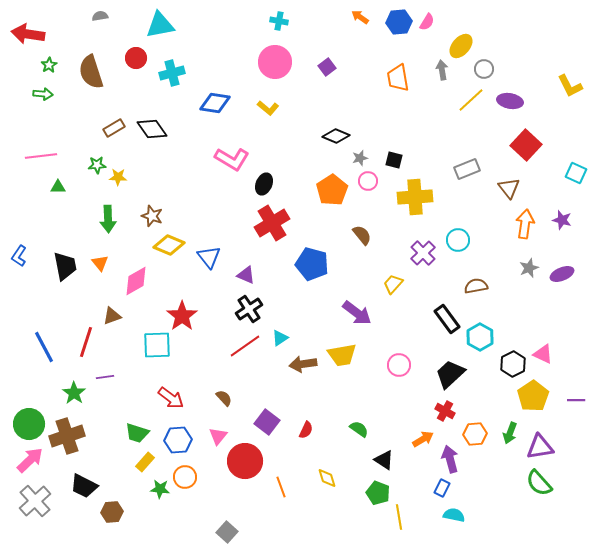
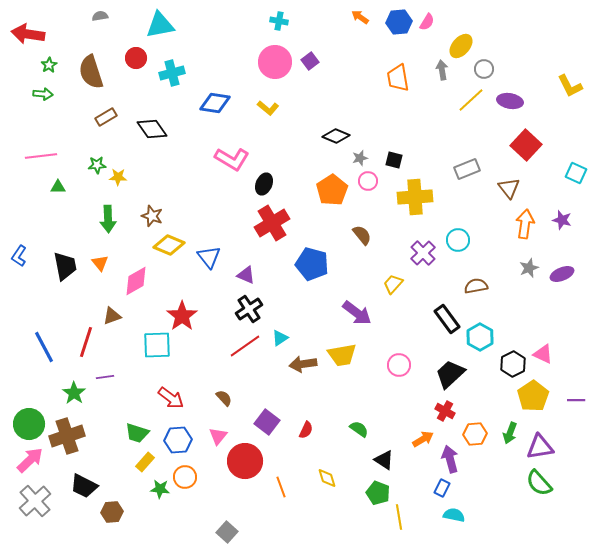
purple square at (327, 67): moved 17 px left, 6 px up
brown rectangle at (114, 128): moved 8 px left, 11 px up
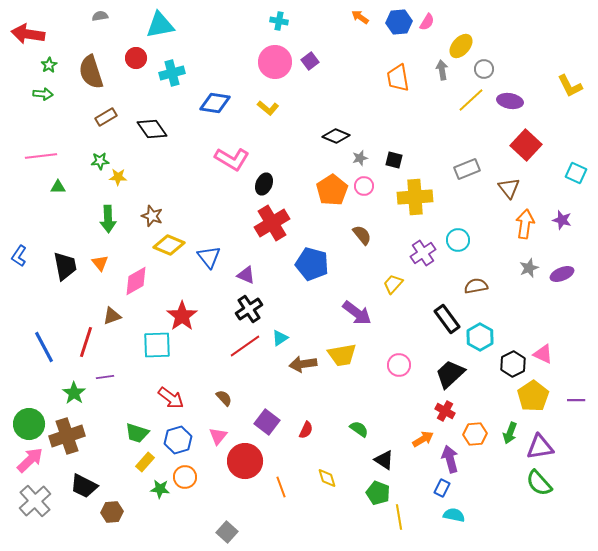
green star at (97, 165): moved 3 px right, 4 px up
pink circle at (368, 181): moved 4 px left, 5 px down
purple cross at (423, 253): rotated 10 degrees clockwise
blue hexagon at (178, 440): rotated 12 degrees counterclockwise
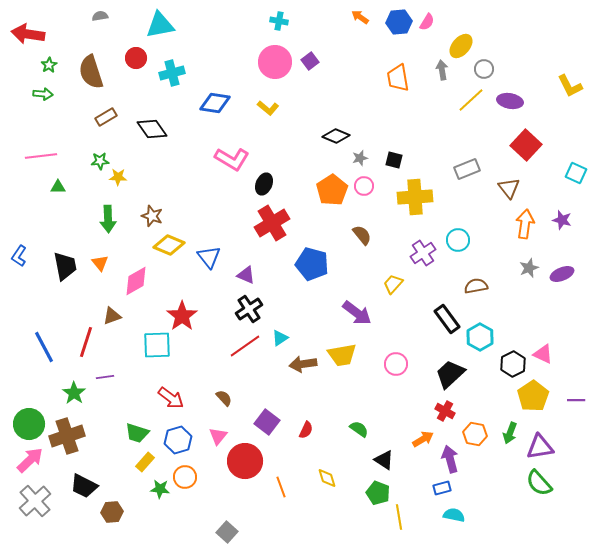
pink circle at (399, 365): moved 3 px left, 1 px up
orange hexagon at (475, 434): rotated 15 degrees clockwise
blue rectangle at (442, 488): rotated 48 degrees clockwise
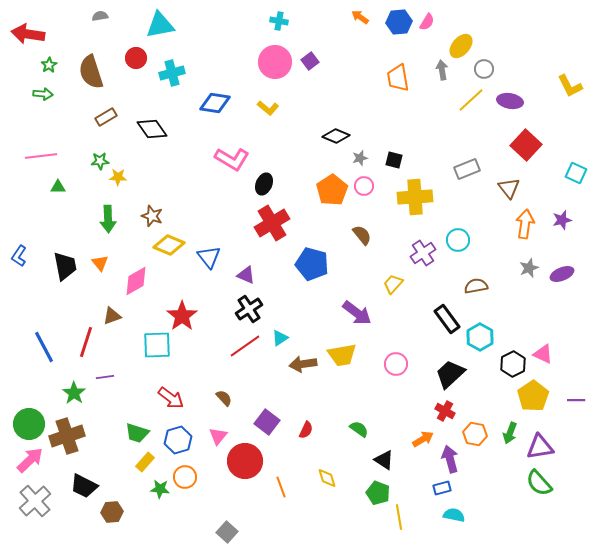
purple star at (562, 220): rotated 30 degrees counterclockwise
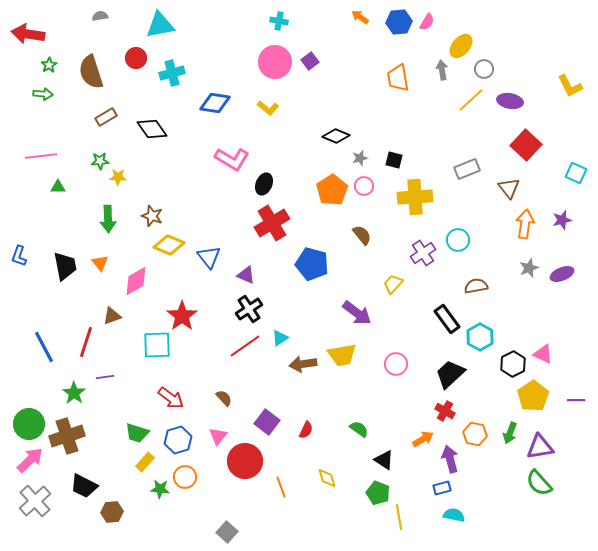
blue L-shape at (19, 256): rotated 15 degrees counterclockwise
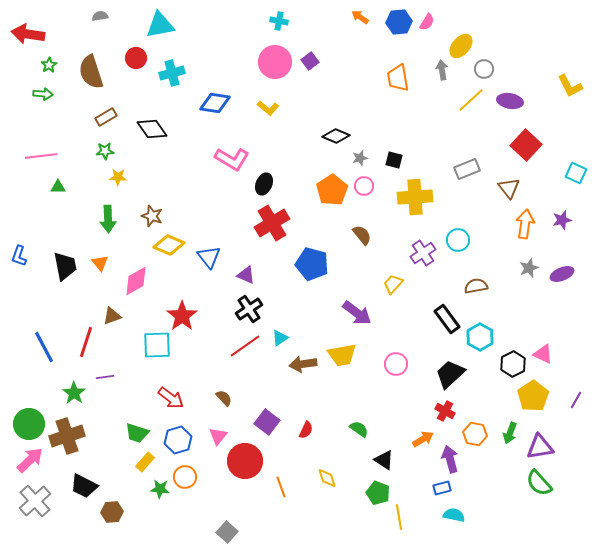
green star at (100, 161): moved 5 px right, 10 px up
purple line at (576, 400): rotated 60 degrees counterclockwise
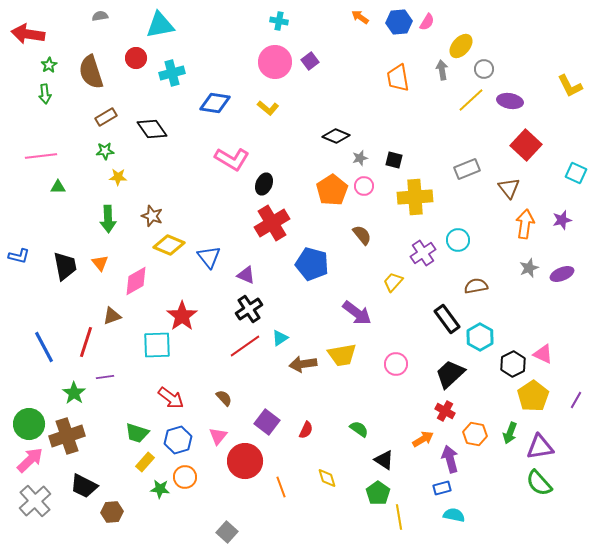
green arrow at (43, 94): moved 2 px right; rotated 78 degrees clockwise
blue L-shape at (19, 256): rotated 95 degrees counterclockwise
yellow trapezoid at (393, 284): moved 2 px up
green pentagon at (378, 493): rotated 15 degrees clockwise
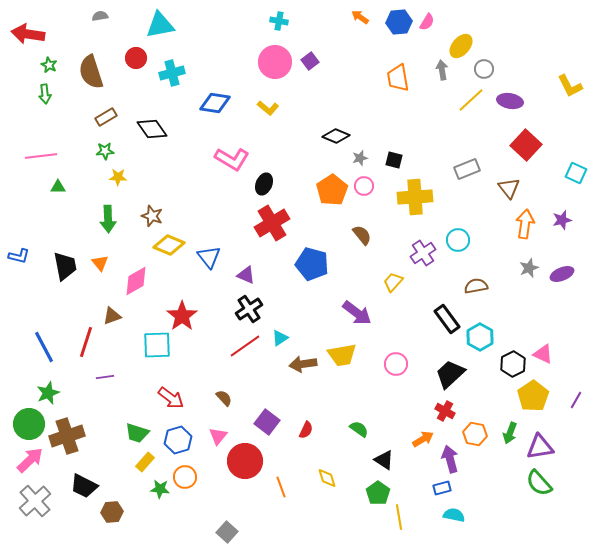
green star at (49, 65): rotated 14 degrees counterclockwise
green star at (74, 393): moved 26 px left; rotated 15 degrees clockwise
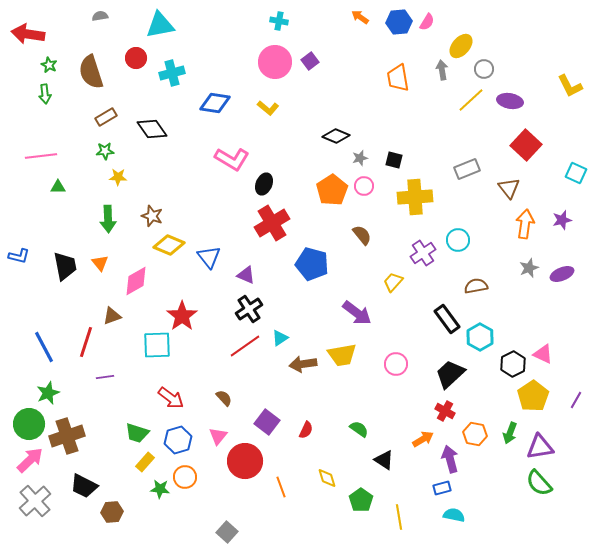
green pentagon at (378, 493): moved 17 px left, 7 px down
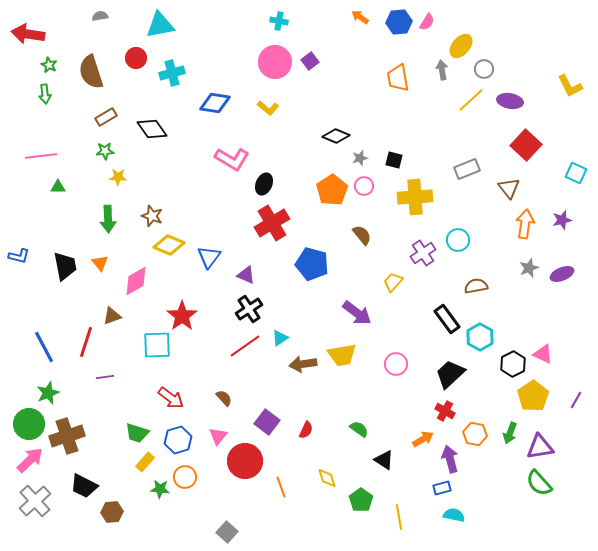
blue triangle at (209, 257): rotated 15 degrees clockwise
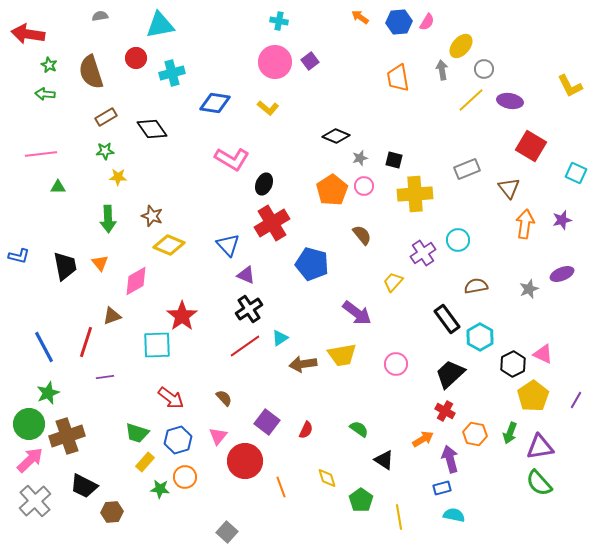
green arrow at (45, 94): rotated 102 degrees clockwise
red square at (526, 145): moved 5 px right, 1 px down; rotated 12 degrees counterclockwise
pink line at (41, 156): moved 2 px up
yellow cross at (415, 197): moved 3 px up
blue triangle at (209, 257): moved 19 px right, 12 px up; rotated 20 degrees counterclockwise
gray star at (529, 268): moved 21 px down
